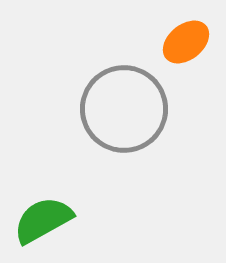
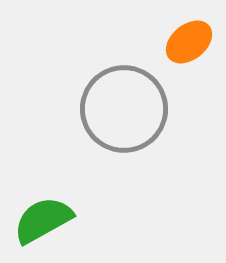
orange ellipse: moved 3 px right
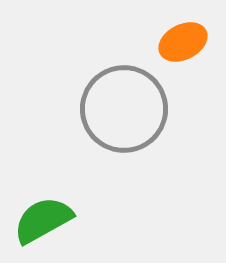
orange ellipse: moved 6 px left; rotated 12 degrees clockwise
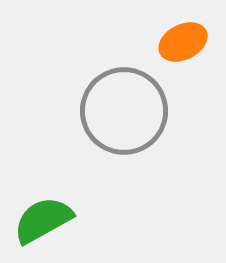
gray circle: moved 2 px down
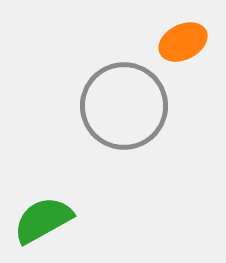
gray circle: moved 5 px up
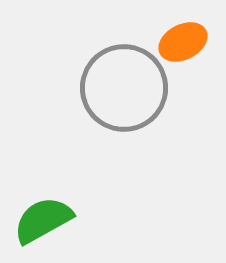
gray circle: moved 18 px up
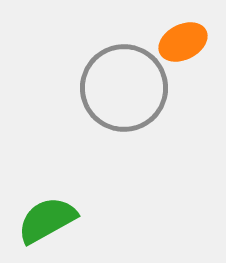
green semicircle: moved 4 px right
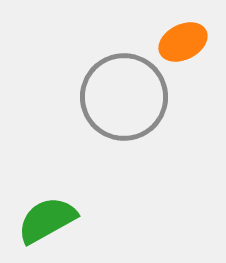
gray circle: moved 9 px down
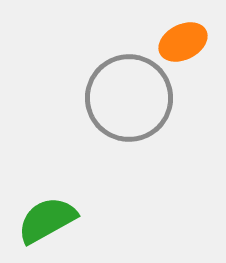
gray circle: moved 5 px right, 1 px down
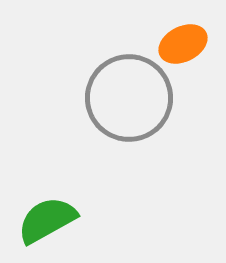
orange ellipse: moved 2 px down
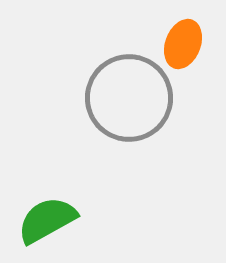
orange ellipse: rotated 42 degrees counterclockwise
